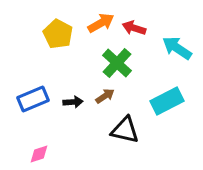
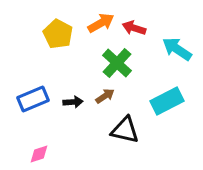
cyan arrow: moved 1 px down
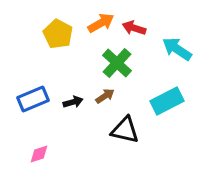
black arrow: rotated 12 degrees counterclockwise
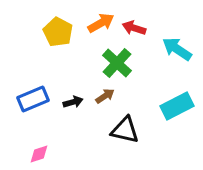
yellow pentagon: moved 2 px up
cyan rectangle: moved 10 px right, 5 px down
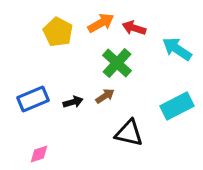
black triangle: moved 4 px right, 3 px down
